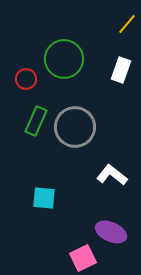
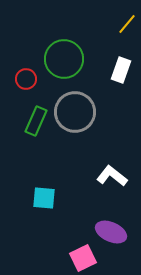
gray circle: moved 15 px up
white L-shape: moved 1 px down
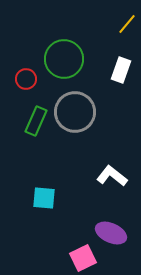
purple ellipse: moved 1 px down
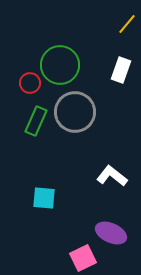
green circle: moved 4 px left, 6 px down
red circle: moved 4 px right, 4 px down
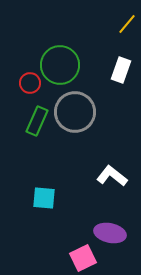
green rectangle: moved 1 px right
purple ellipse: moved 1 px left; rotated 12 degrees counterclockwise
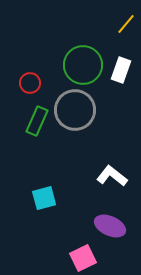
yellow line: moved 1 px left
green circle: moved 23 px right
gray circle: moved 2 px up
cyan square: rotated 20 degrees counterclockwise
purple ellipse: moved 7 px up; rotated 12 degrees clockwise
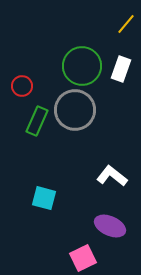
green circle: moved 1 px left, 1 px down
white rectangle: moved 1 px up
red circle: moved 8 px left, 3 px down
cyan square: rotated 30 degrees clockwise
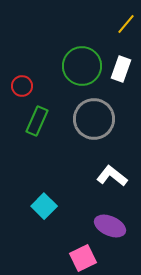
gray circle: moved 19 px right, 9 px down
cyan square: moved 8 px down; rotated 30 degrees clockwise
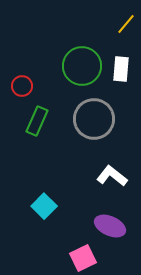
white rectangle: rotated 15 degrees counterclockwise
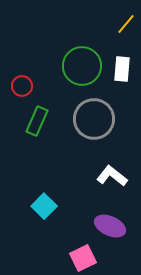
white rectangle: moved 1 px right
